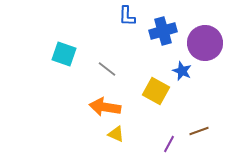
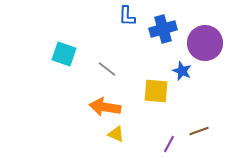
blue cross: moved 2 px up
yellow square: rotated 24 degrees counterclockwise
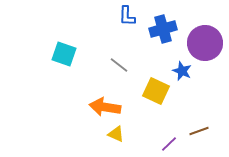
gray line: moved 12 px right, 4 px up
yellow square: rotated 20 degrees clockwise
purple line: rotated 18 degrees clockwise
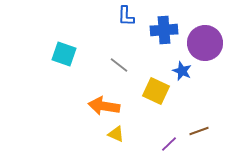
blue L-shape: moved 1 px left
blue cross: moved 1 px right, 1 px down; rotated 12 degrees clockwise
orange arrow: moved 1 px left, 1 px up
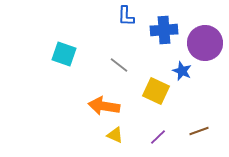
yellow triangle: moved 1 px left, 1 px down
purple line: moved 11 px left, 7 px up
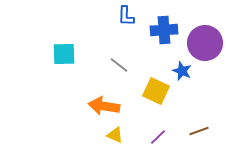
cyan square: rotated 20 degrees counterclockwise
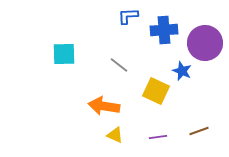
blue L-shape: moved 2 px right; rotated 85 degrees clockwise
purple line: rotated 36 degrees clockwise
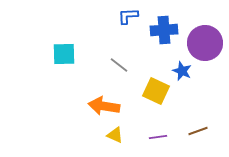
brown line: moved 1 px left
